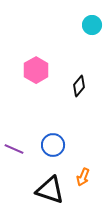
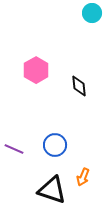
cyan circle: moved 12 px up
black diamond: rotated 45 degrees counterclockwise
blue circle: moved 2 px right
black triangle: moved 2 px right
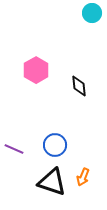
black triangle: moved 8 px up
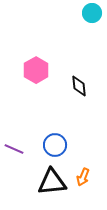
black triangle: rotated 24 degrees counterclockwise
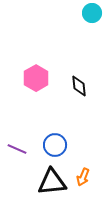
pink hexagon: moved 8 px down
purple line: moved 3 px right
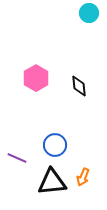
cyan circle: moved 3 px left
purple line: moved 9 px down
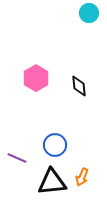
orange arrow: moved 1 px left
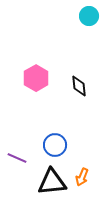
cyan circle: moved 3 px down
